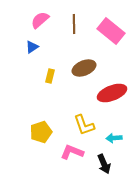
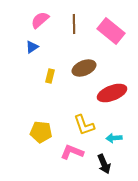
yellow pentagon: rotated 25 degrees clockwise
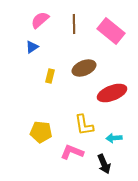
yellow L-shape: rotated 10 degrees clockwise
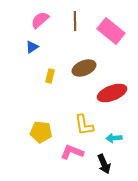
brown line: moved 1 px right, 3 px up
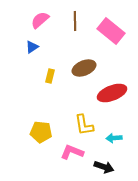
black arrow: moved 3 px down; rotated 48 degrees counterclockwise
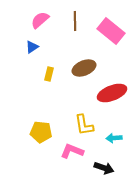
yellow rectangle: moved 1 px left, 2 px up
pink L-shape: moved 1 px up
black arrow: moved 1 px down
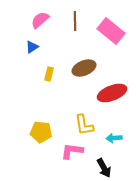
pink L-shape: rotated 15 degrees counterclockwise
black arrow: rotated 42 degrees clockwise
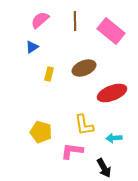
yellow pentagon: rotated 10 degrees clockwise
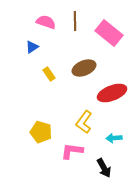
pink semicircle: moved 6 px right, 2 px down; rotated 60 degrees clockwise
pink rectangle: moved 2 px left, 2 px down
yellow rectangle: rotated 48 degrees counterclockwise
yellow L-shape: moved 3 px up; rotated 45 degrees clockwise
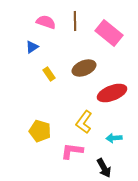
yellow pentagon: moved 1 px left, 1 px up
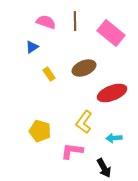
pink rectangle: moved 2 px right
